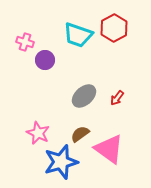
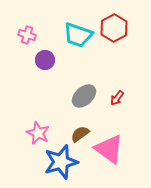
pink cross: moved 2 px right, 7 px up
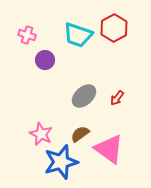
pink star: moved 3 px right, 1 px down
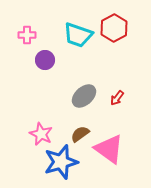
pink cross: rotated 18 degrees counterclockwise
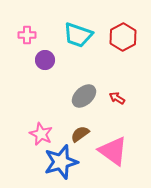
red hexagon: moved 9 px right, 9 px down
red arrow: rotated 84 degrees clockwise
pink triangle: moved 4 px right, 2 px down
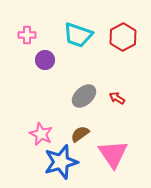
pink triangle: moved 3 px down; rotated 20 degrees clockwise
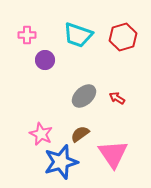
red hexagon: rotated 12 degrees clockwise
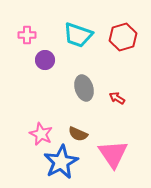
gray ellipse: moved 8 px up; rotated 65 degrees counterclockwise
brown semicircle: moved 2 px left; rotated 120 degrees counterclockwise
blue star: rotated 12 degrees counterclockwise
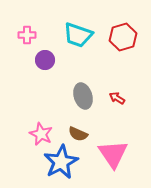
gray ellipse: moved 1 px left, 8 px down
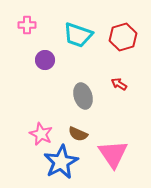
pink cross: moved 10 px up
red arrow: moved 2 px right, 14 px up
